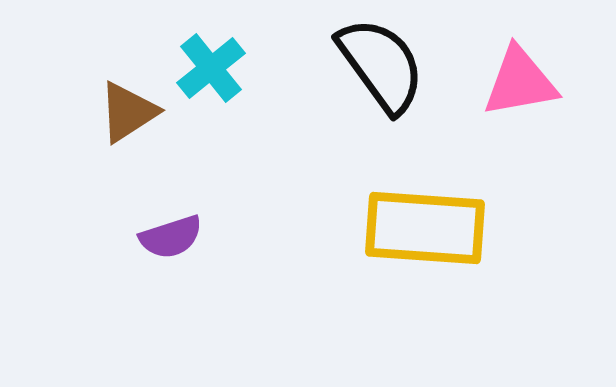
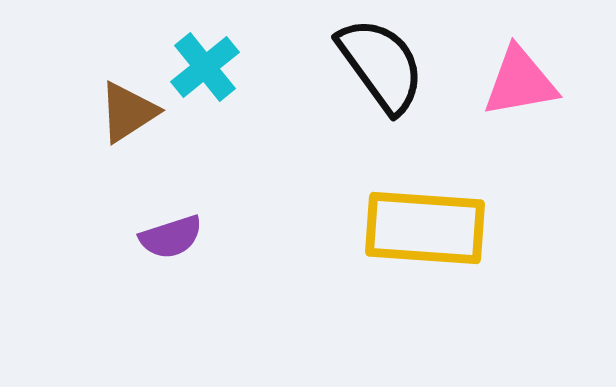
cyan cross: moved 6 px left, 1 px up
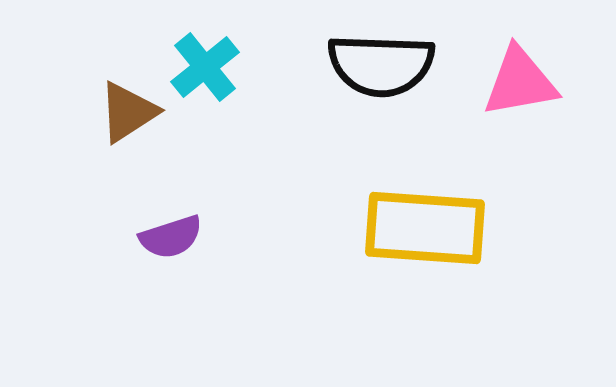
black semicircle: rotated 128 degrees clockwise
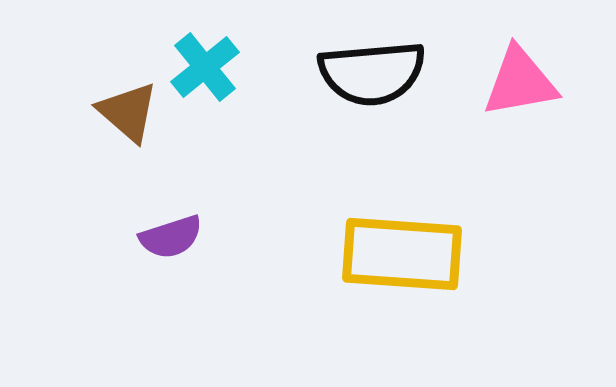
black semicircle: moved 9 px left, 8 px down; rotated 7 degrees counterclockwise
brown triangle: rotated 46 degrees counterclockwise
yellow rectangle: moved 23 px left, 26 px down
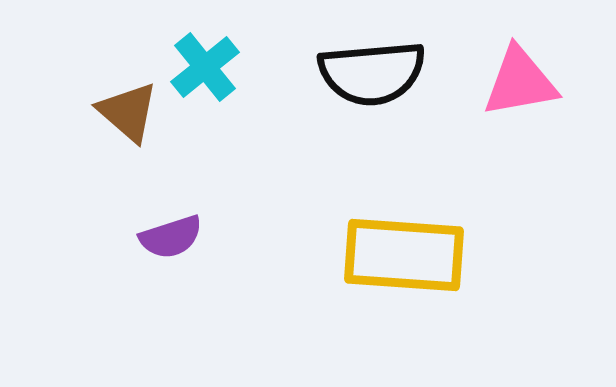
yellow rectangle: moved 2 px right, 1 px down
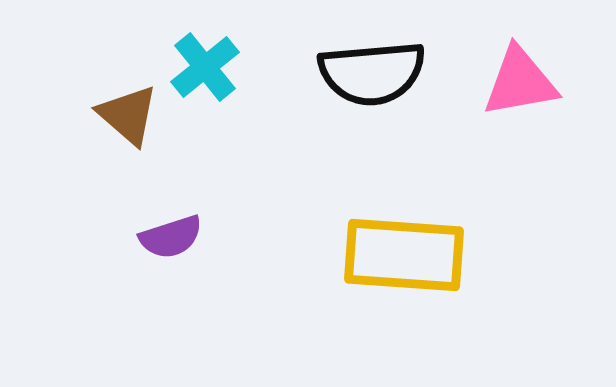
brown triangle: moved 3 px down
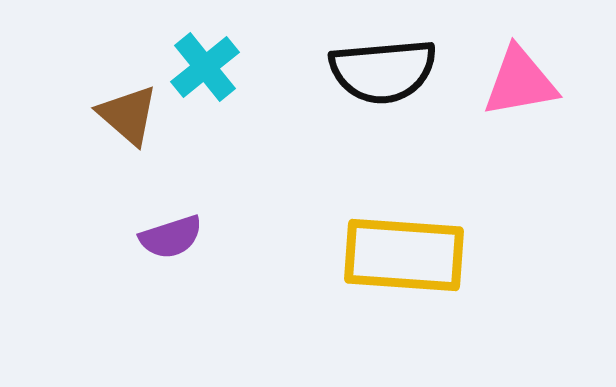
black semicircle: moved 11 px right, 2 px up
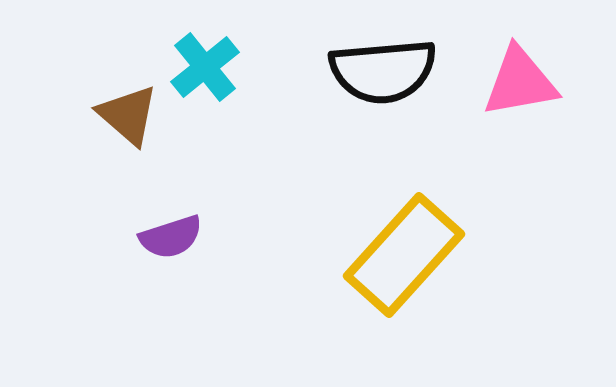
yellow rectangle: rotated 52 degrees counterclockwise
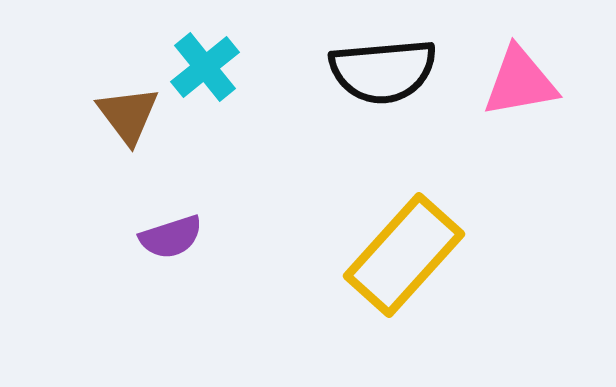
brown triangle: rotated 12 degrees clockwise
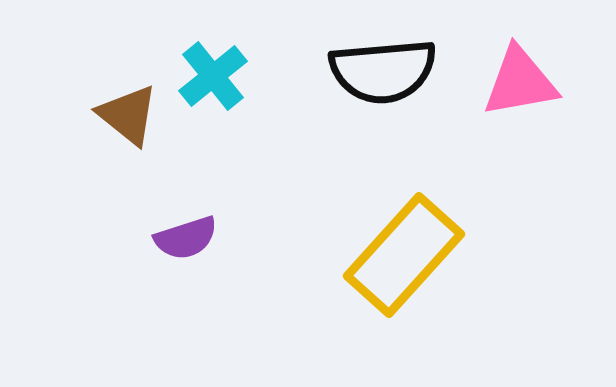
cyan cross: moved 8 px right, 9 px down
brown triangle: rotated 14 degrees counterclockwise
purple semicircle: moved 15 px right, 1 px down
